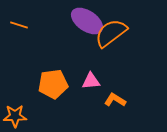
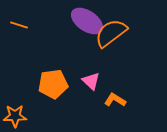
pink triangle: rotated 48 degrees clockwise
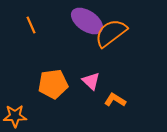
orange line: moved 12 px right; rotated 48 degrees clockwise
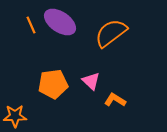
purple ellipse: moved 27 px left, 1 px down
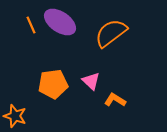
orange star: rotated 20 degrees clockwise
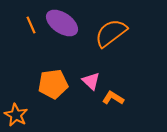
purple ellipse: moved 2 px right, 1 px down
orange L-shape: moved 2 px left, 2 px up
orange star: moved 1 px right, 1 px up; rotated 10 degrees clockwise
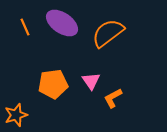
orange line: moved 6 px left, 2 px down
orange semicircle: moved 3 px left
pink triangle: rotated 12 degrees clockwise
orange L-shape: rotated 60 degrees counterclockwise
orange star: rotated 25 degrees clockwise
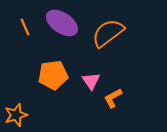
orange pentagon: moved 9 px up
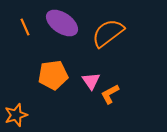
orange L-shape: moved 3 px left, 4 px up
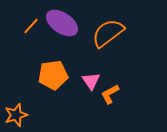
orange line: moved 6 px right, 1 px up; rotated 66 degrees clockwise
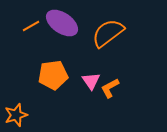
orange line: rotated 18 degrees clockwise
orange L-shape: moved 6 px up
